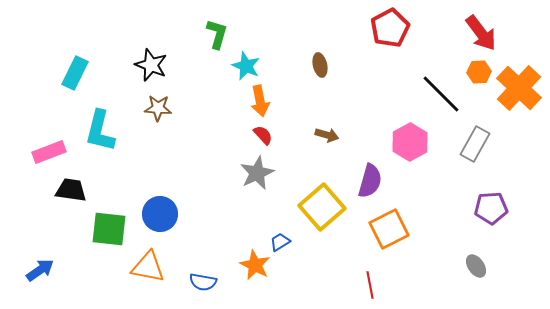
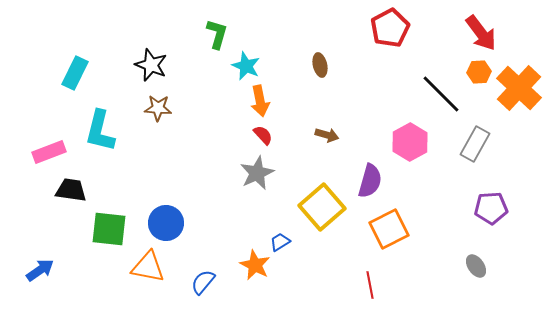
blue circle: moved 6 px right, 9 px down
blue semicircle: rotated 120 degrees clockwise
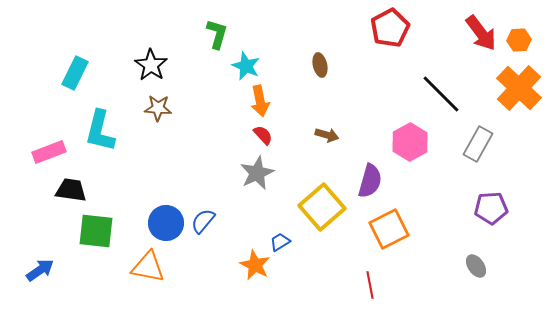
black star: rotated 12 degrees clockwise
orange hexagon: moved 40 px right, 32 px up
gray rectangle: moved 3 px right
green square: moved 13 px left, 2 px down
blue semicircle: moved 61 px up
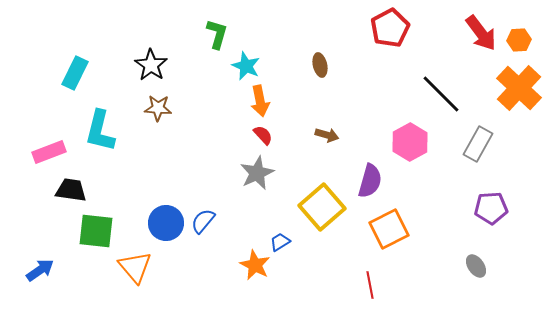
orange triangle: moved 13 px left; rotated 39 degrees clockwise
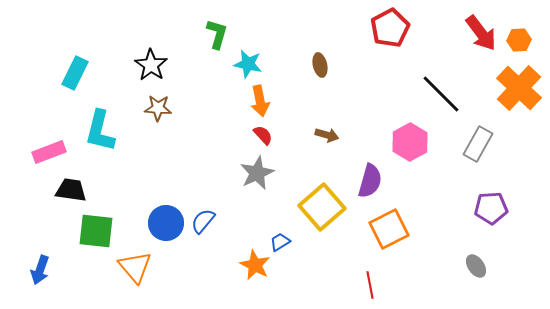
cyan star: moved 2 px right, 2 px up; rotated 12 degrees counterclockwise
blue arrow: rotated 144 degrees clockwise
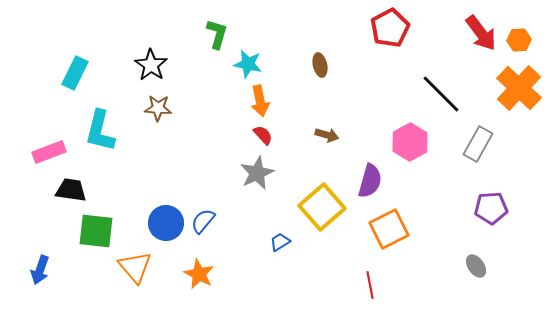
orange star: moved 56 px left, 9 px down
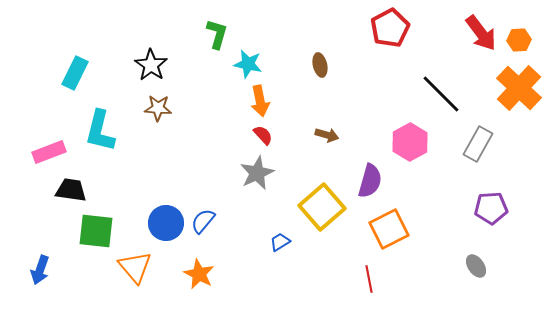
red line: moved 1 px left, 6 px up
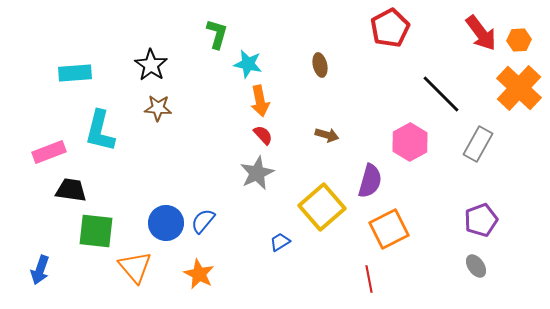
cyan rectangle: rotated 60 degrees clockwise
purple pentagon: moved 10 px left, 12 px down; rotated 16 degrees counterclockwise
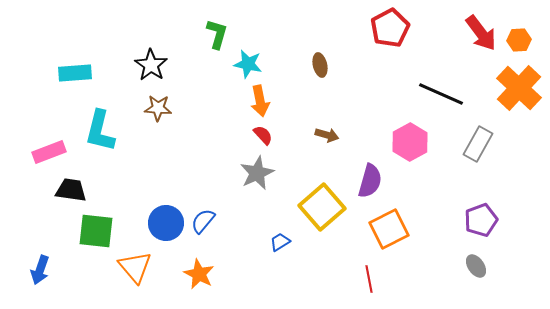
black line: rotated 21 degrees counterclockwise
